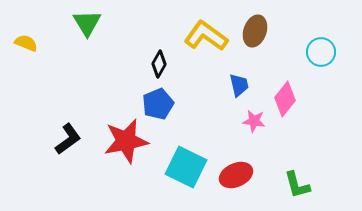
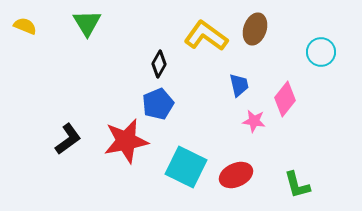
brown ellipse: moved 2 px up
yellow semicircle: moved 1 px left, 17 px up
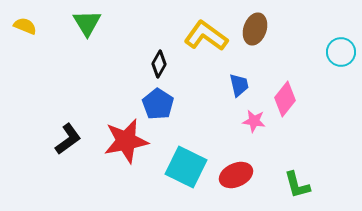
cyan circle: moved 20 px right
blue pentagon: rotated 16 degrees counterclockwise
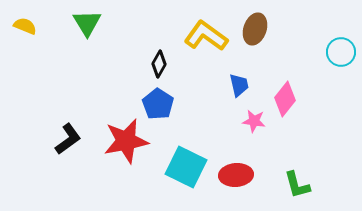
red ellipse: rotated 20 degrees clockwise
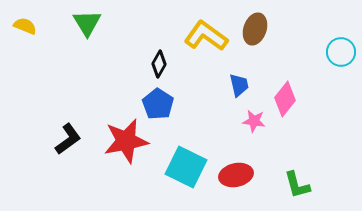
red ellipse: rotated 8 degrees counterclockwise
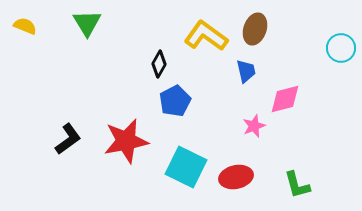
cyan circle: moved 4 px up
blue trapezoid: moved 7 px right, 14 px up
pink diamond: rotated 36 degrees clockwise
blue pentagon: moved 17 px right, 3 px up; rotated 12 degrees clockwise
pink star: moved 5 px down; rotated 30 degrees counterclockwise
red ellipse: moved 2 px down
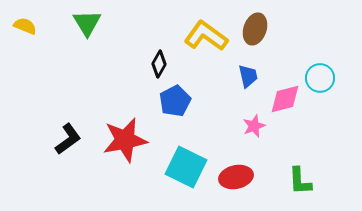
cyan circle: moved 21 px left, 30 px down
blue trapezoid: moved 2 px right, 5 px down
red star: moved 1 px left, 1 px up
green L-shape: moved 3 px right, 4 px up; rotated 12 degrees clockwise
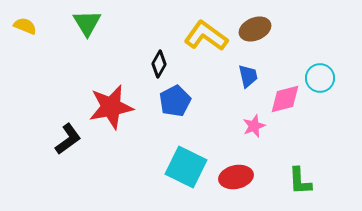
brown ellipse: rotated 48 degrees clockwise
red star: moved 14 px left, 33 px up
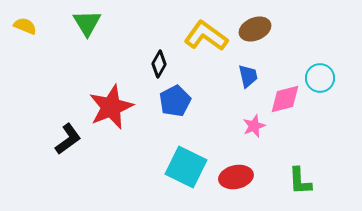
red star: rotated 12 degrees counterclockwise
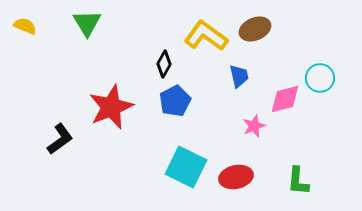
black diamond: moved 5 px right
blue trapezoid: moved 9 px left
black L-shape: moved 8 px left
green L-shape: moved 2 px left; rotated 8 degrees clockwise
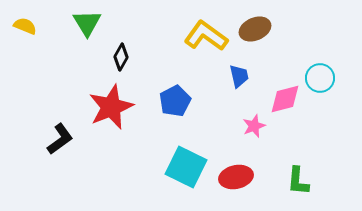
black diamond: moved 43 px left, 7 px up
